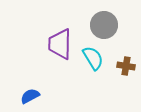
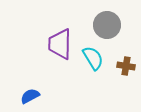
gray circle: moved 3 px right
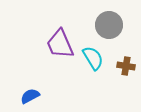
gray circle: moved 2 px right
purple trapezoid: rotated 24 degrees counterclockwise
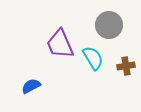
brown cross: rotated 18 degrees counterclockwise
blue semicircle: moved 1 px right, 10 px up
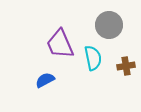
cyan semicircle: rotated 20 degrees clockwise
blue semicircle: moved 14 px right, 6 px up
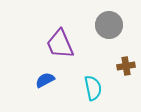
cyan semicircle: moved 30 px down
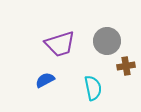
gray circle: moved 2 px left, 16 px down
purple trapezoid: rotated 84 degrees counterclockwise
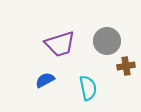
cyan semicircle: moved 5 px left
